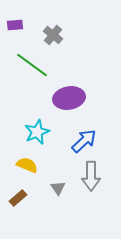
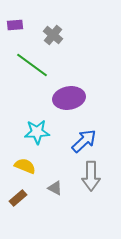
cyan star: rotated 20 degrees clockwise
yellow semicircle: moved 2 px left, 1 px down
gray triangle: moved 3 px left; rotated 28 degrees counterclockwise
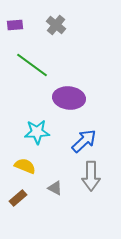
gray cross: moved 3 px right, 10 px up
purple ellipse: rotated 16 degrees clockwise
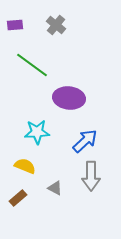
blue arrow: moved 1 px right
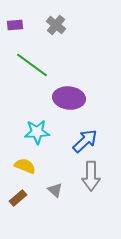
gray triangle: moved 2 px down; rotated 14 degrees clockwise
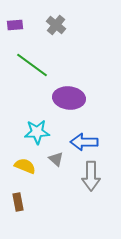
blue arrow: moved 1 px left, 1 px down; rotated 136 degrees counterclockwise
gray triangle: moved 1 px right, 31 px up
brown rectangle: moved 4 px down; rotated 60 degrees counterclockwise
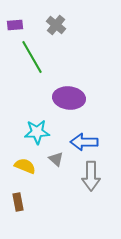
green line: moved 8 px up; rotated 24 degrees clockwise
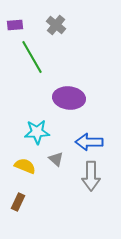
blue arrow: moved 5 px right
brown rectangle: rotated 36 degrees clockwise
